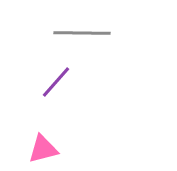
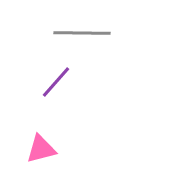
pink triangle: moved 2 px left
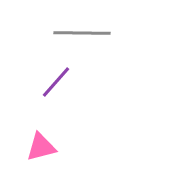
pink triangle: moved 2 px up
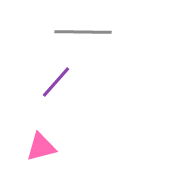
gray line: moved 1 px right, 1 px up
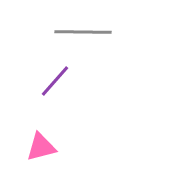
purple line: moved 1 px left, 1 px up
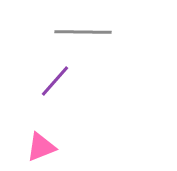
pink triangle: rotated 8 degrees counterclockwise
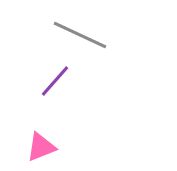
gray line: moved 3 px left, 3 px down; rotated 24 degrees clockwise
